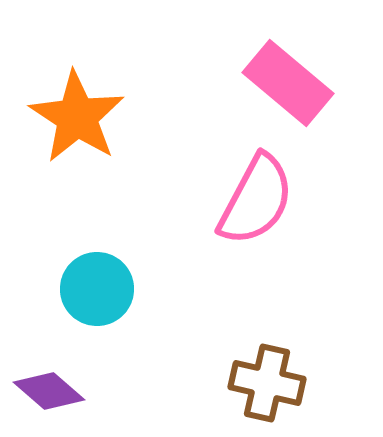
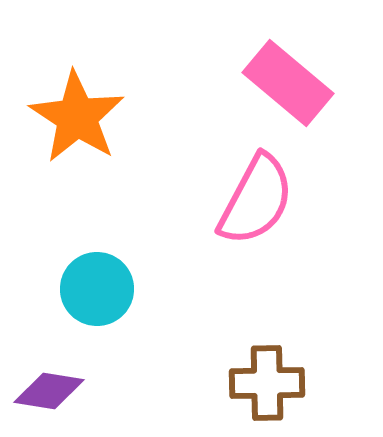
brown cross: rotated 14 degrees counterclockwise
purple diamond: rotated 32 degrees counterclockwise
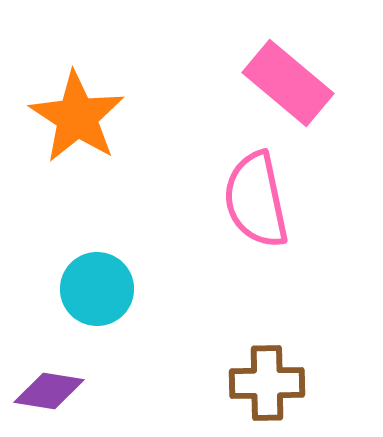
pink semicircle: rotated 140 degrees clockwise
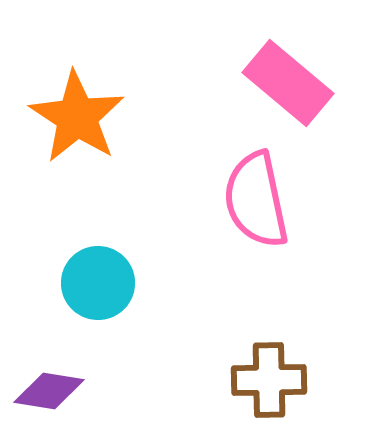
cyan circle: moved 1 px right, 6 px up
brown cross: moved 2 px right, 3 px up
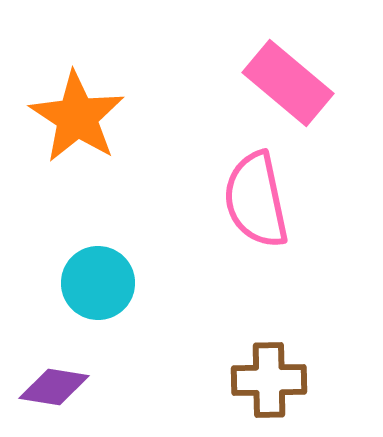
purple diamond: moved 5 px right, 4 px up
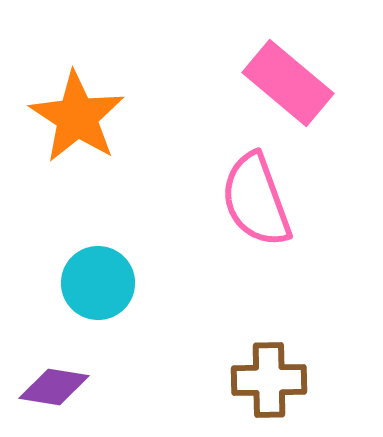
pink semicircle: rotated 8 degrees counterclockwise
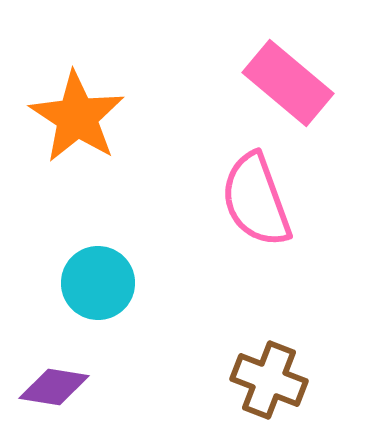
brown cross: rotated 22 degrees clockwise
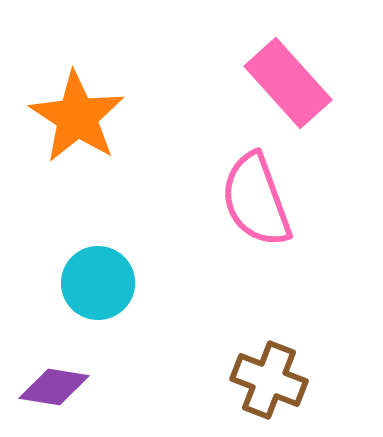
pink rectangle: rotated 8 degrees clockwise
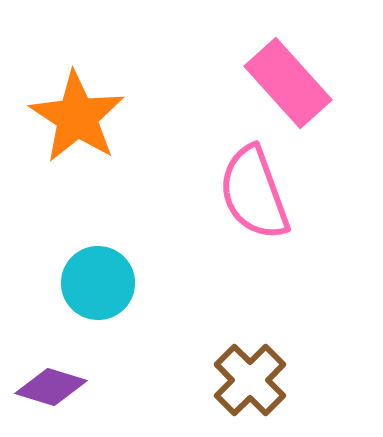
pink semicircle: moved 2 px left, 7 px up
brown cross: moved 19 px left; rotated 24 degrees clockwise
purple diamond: moved 3 px left; rotated 8 degrees clockwise
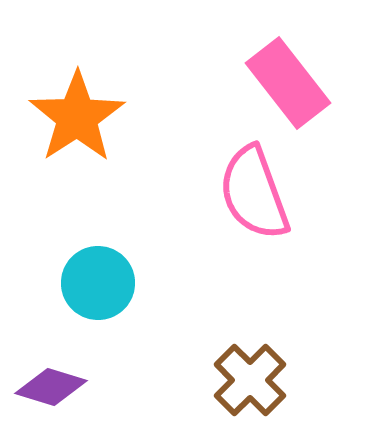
pink rectangle: rotated 4 degrees clockwise
orange star: rotated 6 degrees clockwise
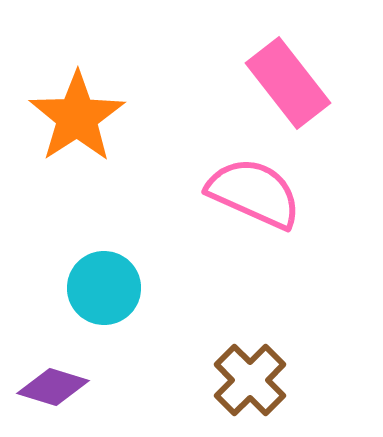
pink semicircle: rotated 134 degrees clockwise
cyan circle: moved 6 px right, 5 px down
purple diamond: moved 2 px right
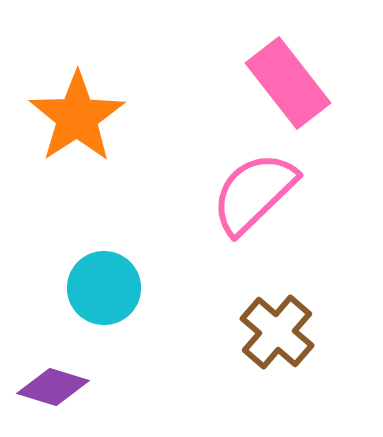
pink semicircle: rotated 68 degrees counterclockwise
brown cross: moved 27 px right, 48 px up; rotated 4 degrees counterclockwise
